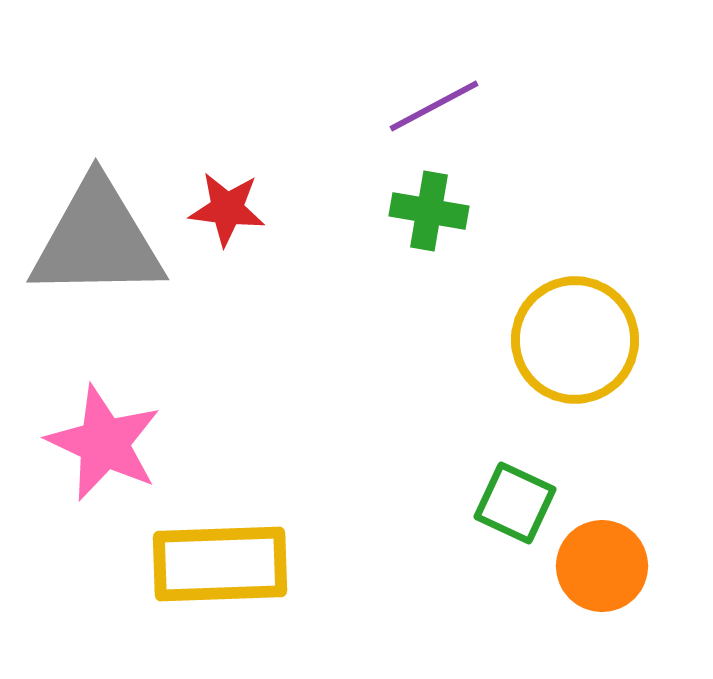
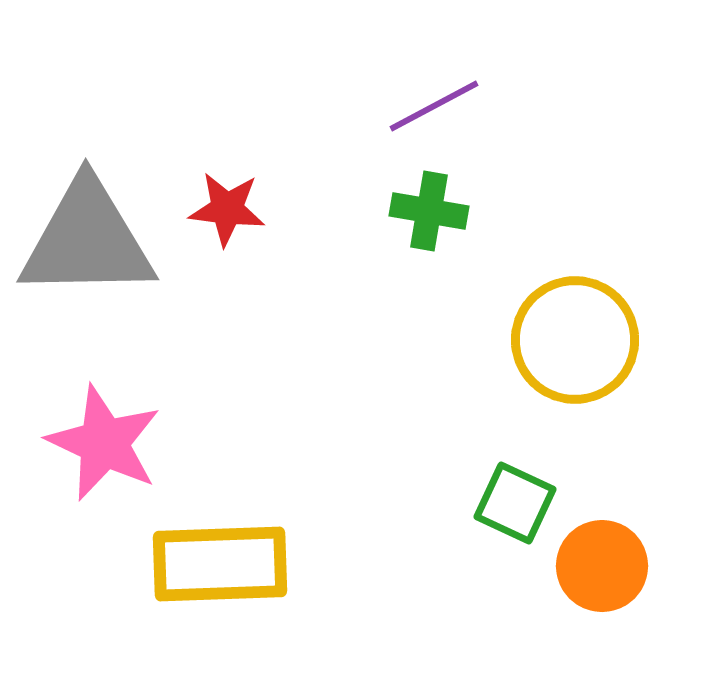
gray triangle: moved 10 px left
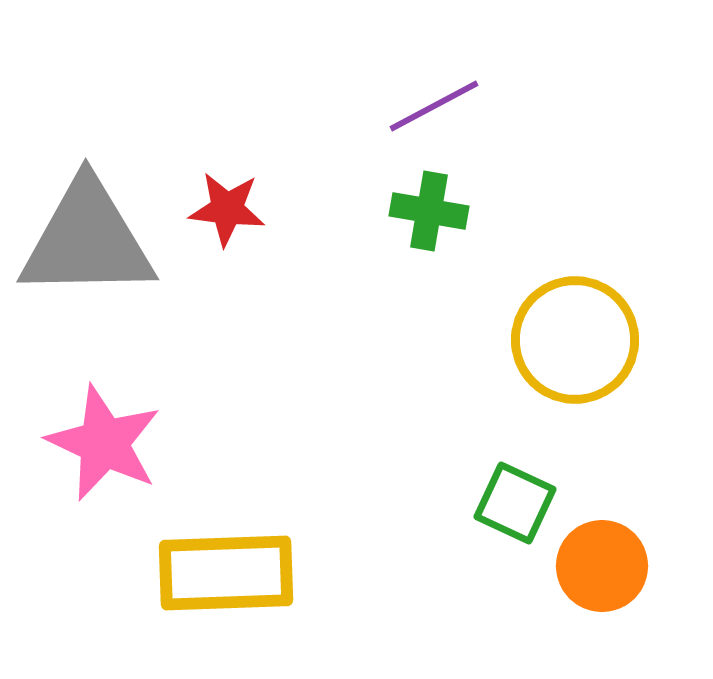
yellow rectangle: moved 6 px right, 9 px down
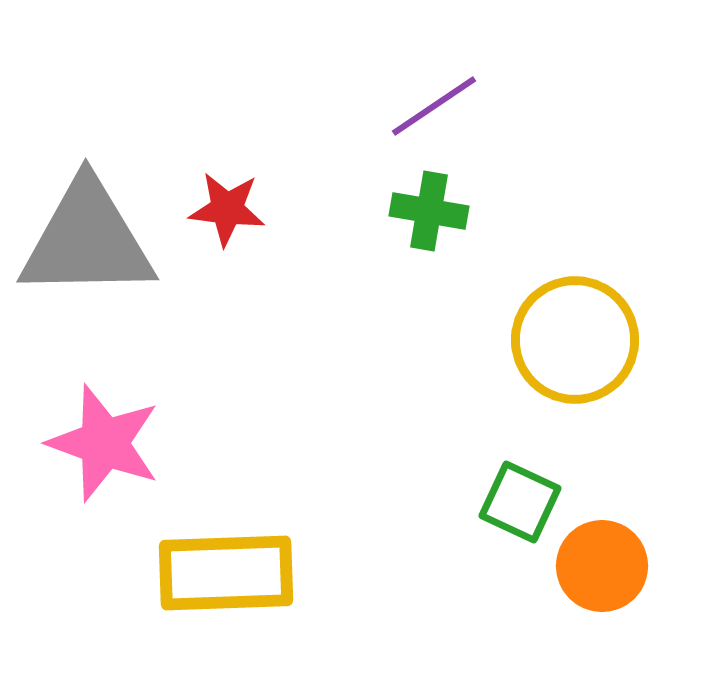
purple line: rotated 6 degrees counterclockwise
pink star: rotated 5 degrees counterclockwise
green square: moved 5 px right, 1 px up
